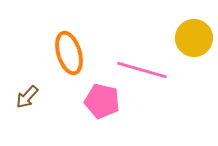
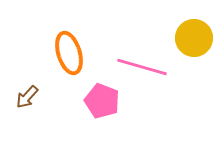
pink line: moved 3 px up
pink pentagon: rotated 8 degrees clockwise
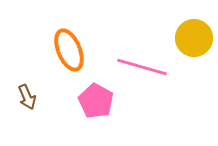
orange ellipse: moved 3 px up; rotated 6 degrees counterclockwise
brown arrow: rotated 65 degrees counterclockwise
pink pentagon: moved 6 px left; rotated 8 degrees clockwise
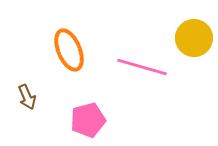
pink pentagon: moved 8 px left, 19 px down; rotated 28 degrees clockwise
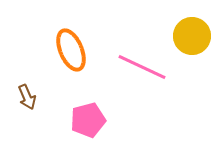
yellow circle: moved 2 px left, 2 px up
orange ellipse: moved 2 px right
pink line: rotated 9 degrees clockwise
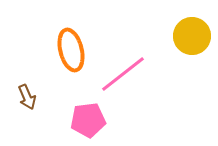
orange ellipse: rotated 9 degrees clockwise
pink line: moved 19 px left, 7 px down; rotated 63 degrees counterclockwise
pink pentagon: rotated 8 degrees clockwise
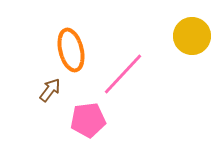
pink line: rotated 9 degrees counterclockwise
brown arrow: moved 23 px right, 7 px up; rotated 120 degrees counterclockwise
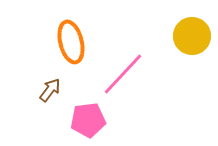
orange ellipse: moved 8 px up
